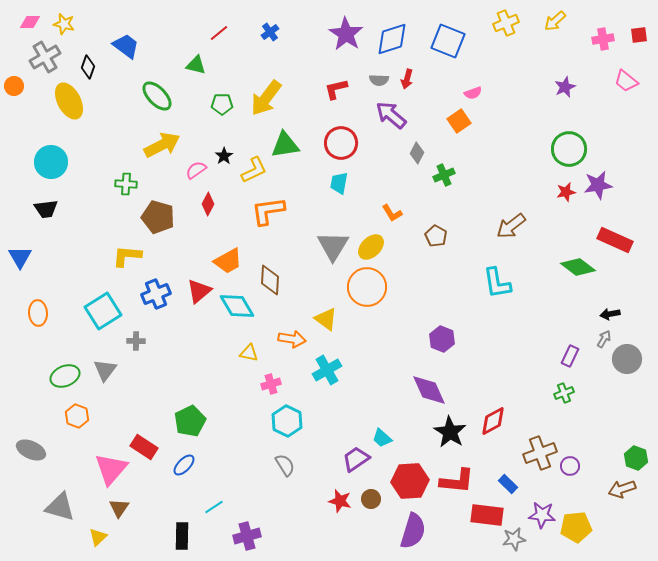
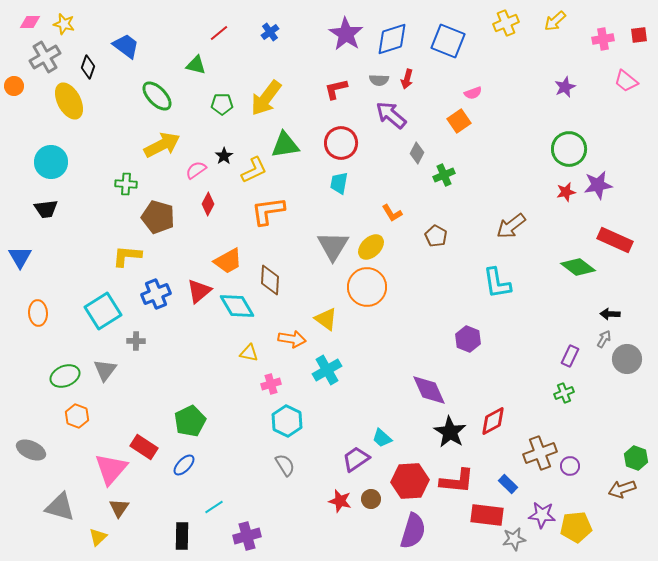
black arrow at (610, 314): rotated 12 degrees clockwise
purple hexagon at (442, 339): moved 26 px right
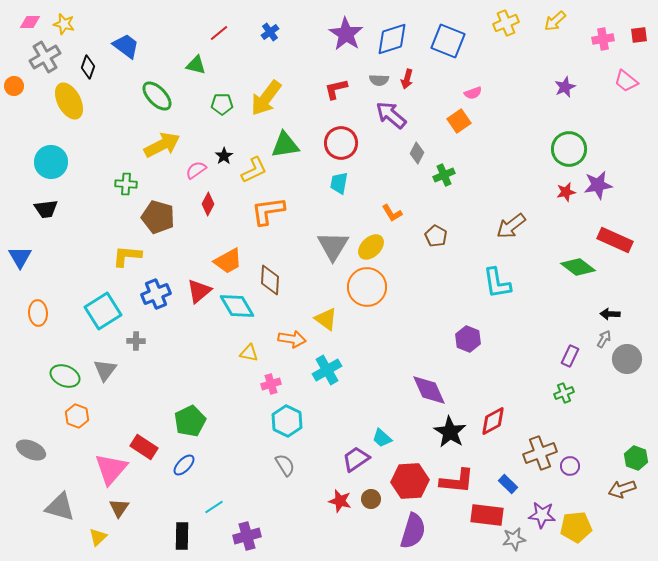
green ellipse at (65, 376): rotated 44 degrees clockwise
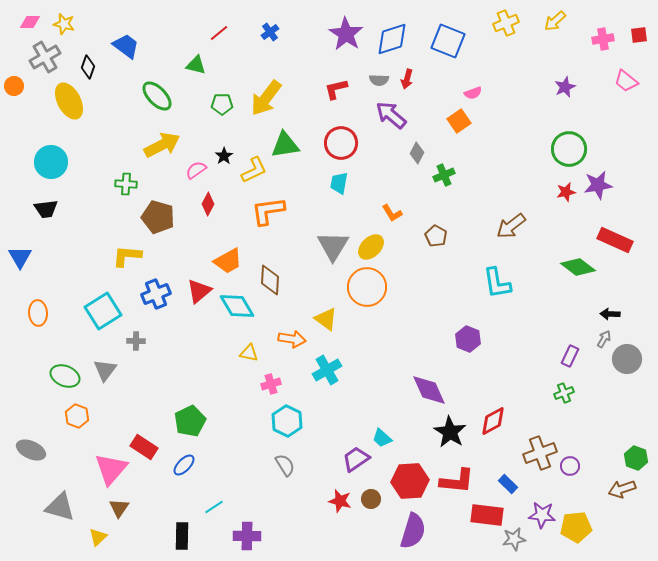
purple cross at (247, 536): rotated 16 degrees clockwise
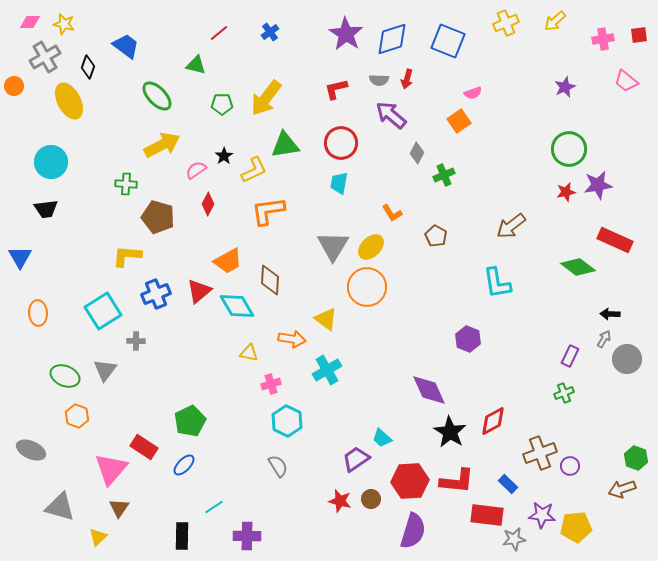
gray semicircle at (285, 465): moved 7 px left, 1 px down
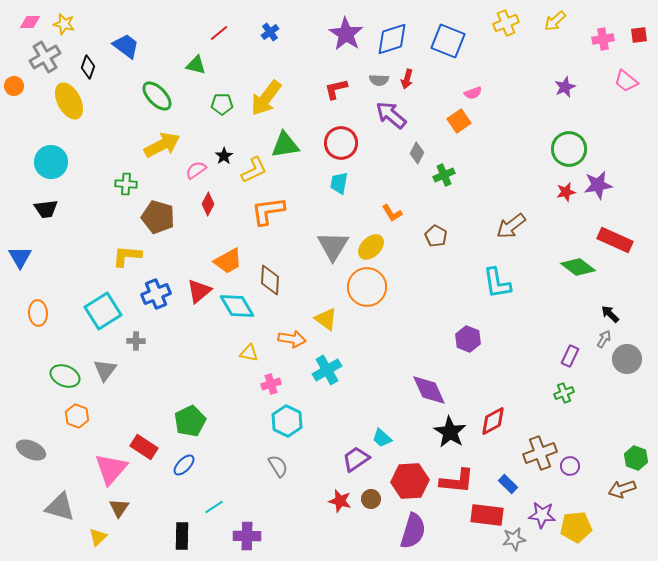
black arrow at (610, 314): rotated 42 degrees clockwise
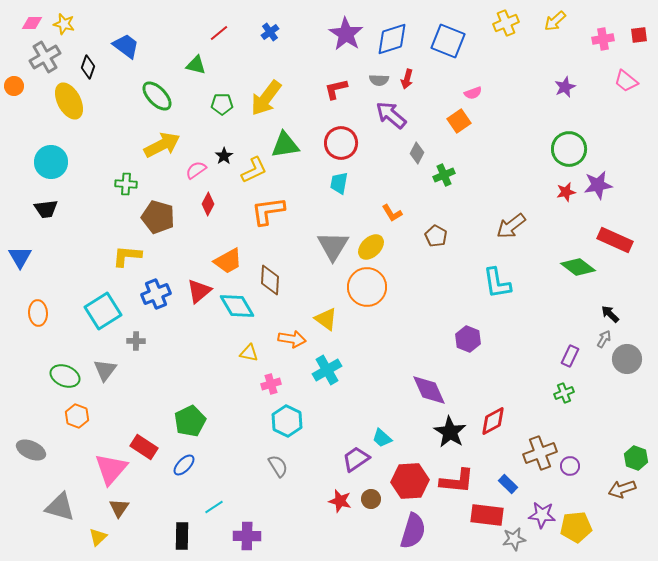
pink diamond at (30, 22): moved 2 px right, 1 px down
